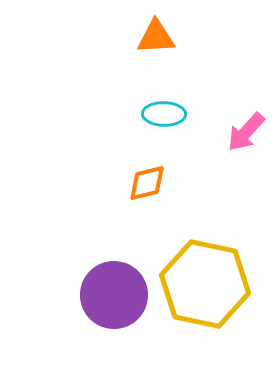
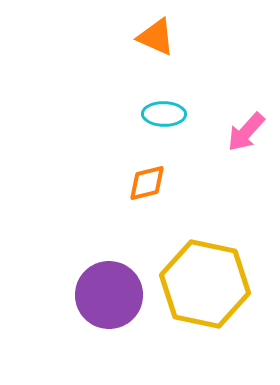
orange triangle: rotated 27 degrees clockwise
purple circle: moved 5 px left
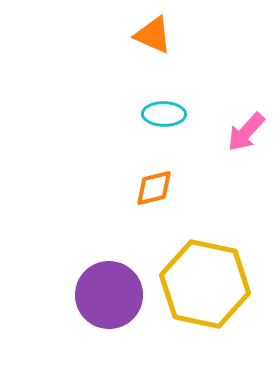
orange triangle: moved 3 px left, 2 px up
orange diamond: moved 7 px right, 5 px down
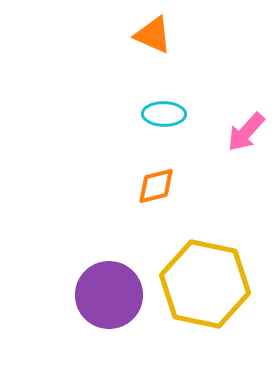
orange diamond: moved 2 px right, 2 px up
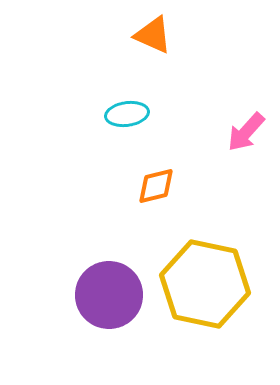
cyan ellipse: moved 37 px left; rotated 9 degrees counterclockwise
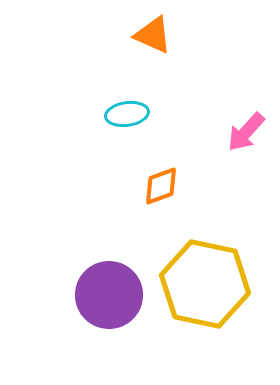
orange diamond: moved 5 px right; rotated 6 degrees counterclockwise
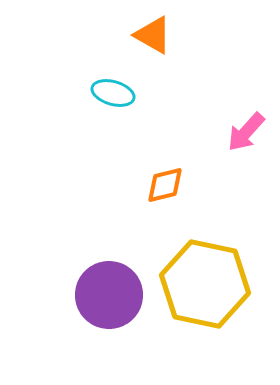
orange triangle: rotated 6 degrees clockwise
cyan ellipse: moved 14 px left, 21 px up; rotated 24 degrees clockwise
orange diamond: moved 4 px right, 1 px up; rotated 6 degrees clockwise
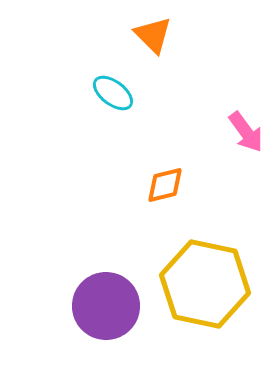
orange triangle: rotated 15 degrees clockwise
cyan ellipse: rotated 21 degrees clockwise
pink arrow: rotated 78 degrees counterclockwise
purple circle: moved 3 px left, 11 px down
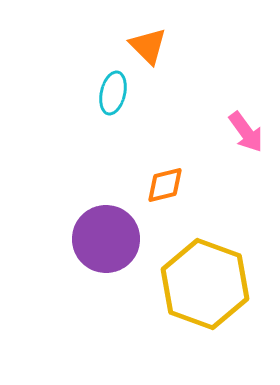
orange triangle: moved 5 px left, 11 px down
cyan ellipse: rotated 66 degrees clockwise
yellow hexagon: rotated 8 degrees clockwise
purple circle: moved 67 px up
